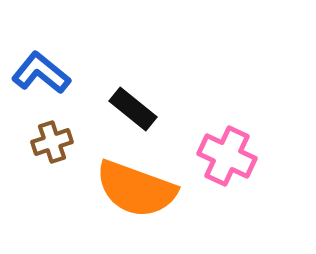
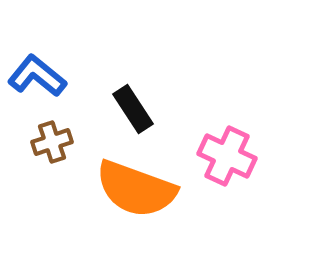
blue L-shape: moved 4 px left, 3 px down
black rectangle: rotated 18 degrees clockwise
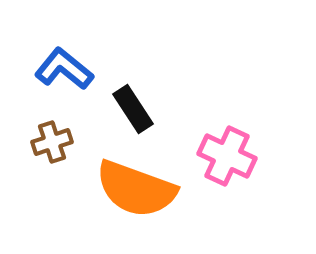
blue L-shape: moved 27 px right, 7 px up
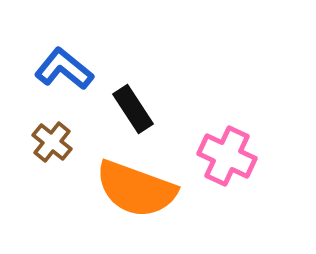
brown cross: rotated 33 degrees counterclockwise
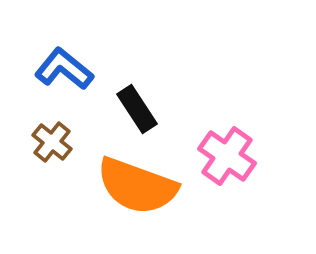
black rectangle: moved 4 px right
pink cross: rotated 10 degrees clockwise
orange semicircle: moved 1 px right, 3 px up
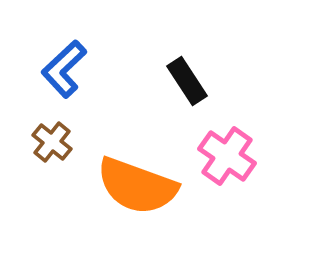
blue L-shape: rotated 82 degrees counterclockwise
black rectangle: moved 50 px right, 28 px up
